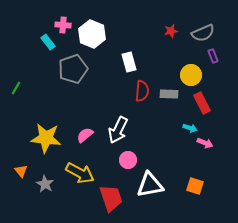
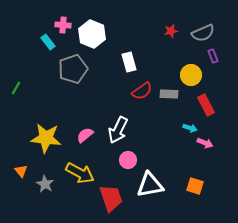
red semicircle: rotated 50 degrees clockwise
red rectangle: moved 4 px right, 2 px down
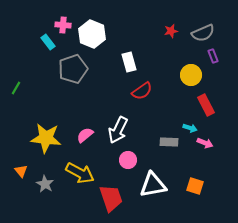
gray rectangle: moved 48 px down
white triangle: moved 3 px right
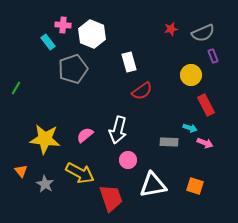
red star: moved 2 px up
white arrow: rotated 12 degrees counterclockwise
yellow star: moved 1 px left, 1 px down
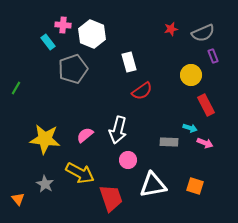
orange triangle: moved 3 px left, 28 px down
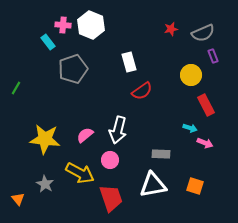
white hexagon: moved 1 px left, 9 px up
gray rectangle: moved 8 px left, 12 px down
pink circle: moved 18 px left
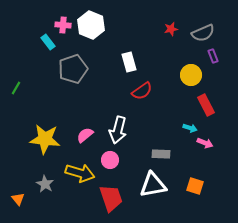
yellow arrow: rotated 12 degrees counterclockwise
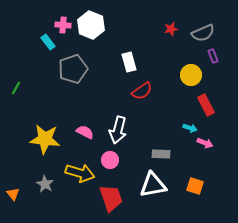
pink semicircle: moved 3 px up; rotated 66 degrees clockwise
orange triangle: moved 5 px left, 5 px up
